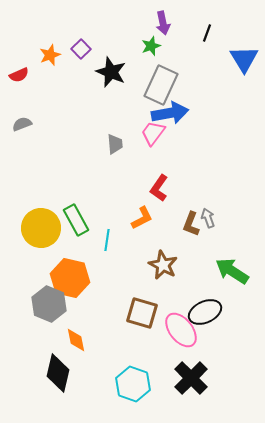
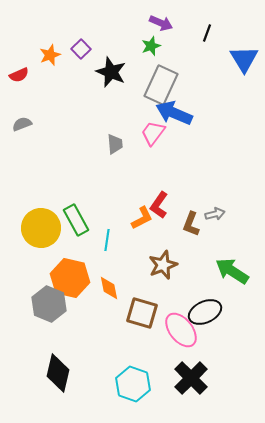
purple arrow: moved 2 px left; rotated 55 degrees counterclockwise
blue arrow: moved 4 px right; rotated 147 degrees counterclockwise
red L-shape: moved 17 px down
gray arrow: moved 7 px right, 4 px up; rotated 96 degrees clockwise
brown star: rotated 24 degrees clockwise
orange diamond: moved 33 px right, 52 px up
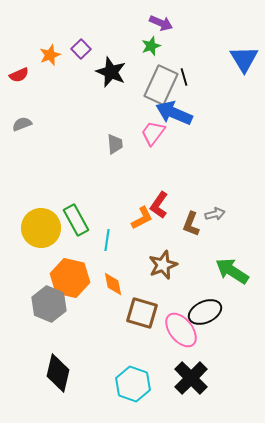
black line: moved 23 px left, 44 px down; rotated 36 degrees counterclockwise
orange diamond: moved 4 px right, 4 px up
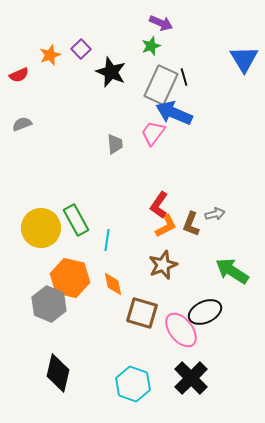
orange L-shape: moved 24 px right, 8 px down
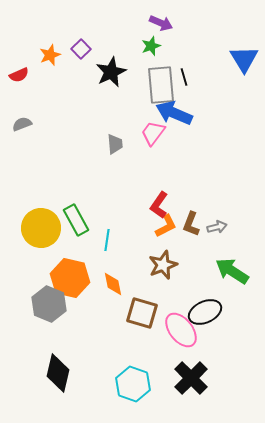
black star: rotated 24 degrees clockwise
gray rectangle: rotated 30 degrees counterclockwise
gray arrow: moved 2 px right, 13 px down
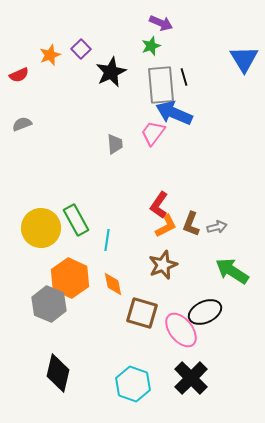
orange hexagon: rotated 12 degrees clockwise
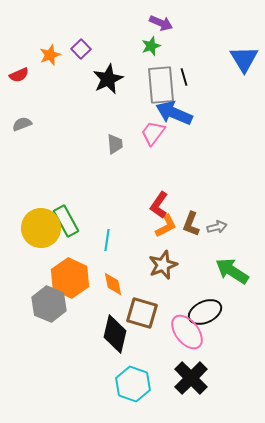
black star: moved 3 px left, 7 px down
green rectangle: moved 10 px left, 1 px down
pink ellipse: moved 6 px right, 2 px down
black diamond: moved 57 px right, 39 px up
